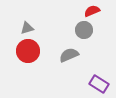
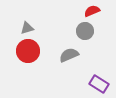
gray circle: moved 1 px right, 1 px down
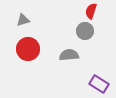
red semicircle: moved 1 px left; rotated 49 degrees counterclockwise
gray triangle: moved 4 px left, 8 px up
red circle: moved 2 px up
gray semicircle: rotated 18 degrees clockwise
